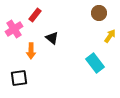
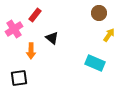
yellow arrow: moved 1 px left, 1 px up
cyan rectangle: rotated 30 degrees counterclockwise
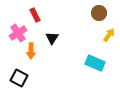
red rectangle: rotated 64 degrees counterclockwise
pink cross: moved 4 px right, 4 px down
black triangle: rotated 24 degrees clockwise
black square: rotated 36 degrees clockwise
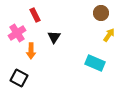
brown circle: moved 2 px right
pink cross: moved 1 px left
black triangle: moved 2 px right, 1 px up
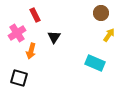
orange arrow: rotated 14 degrees clockwise
black square: rotated 12 degrees counterclockwise
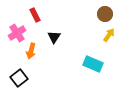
brown circle: moved 4 px right, 1 px down
cyan rectangle: moved 2 px left, 1 px down
black square: rotated 36 degrees clockwise
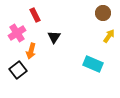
brown circle: moved 2 px left, 1 px up
yellow arrow: moved 1 px down
black square: moved 1 px left, 8 px up
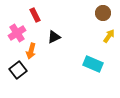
black triangle: rotated 32 degrees clockwise
